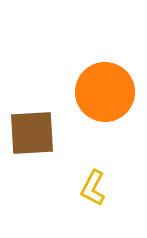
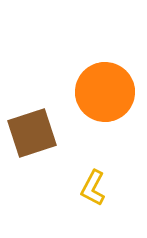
brown square: rotated 15 degrees counterclockwise
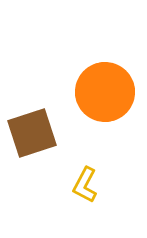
yellow L-shape: moved 8 px left, 3 px up
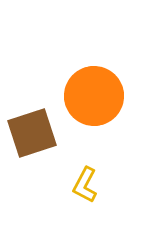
orange circle: moved 11 px left, 4 px down
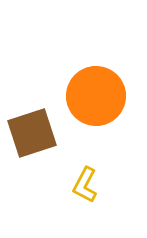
orange circle: moved 2 px right
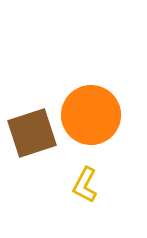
orange circle: moved 5 px left, 19 px down
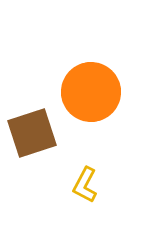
orange circle: moved 23 px up
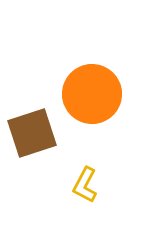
orange circle: moved 1 px right, 2 px down
